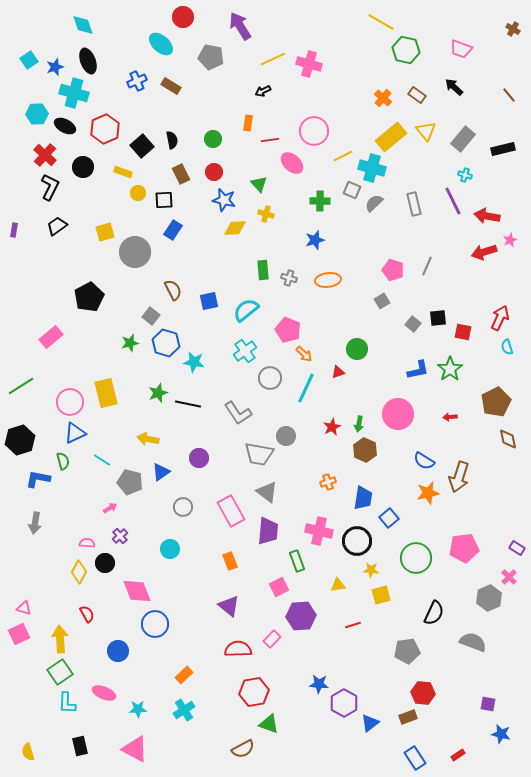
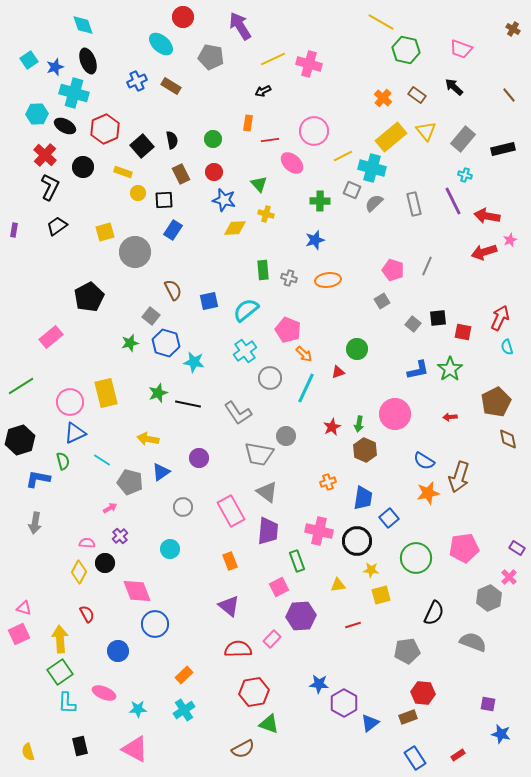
pink circle at (398, 414): moved 3 px left
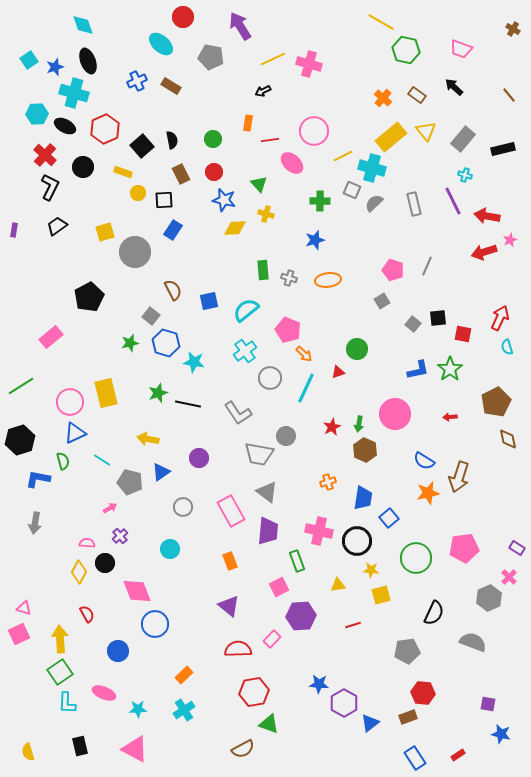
red square at (463, 332): moved 2 px down
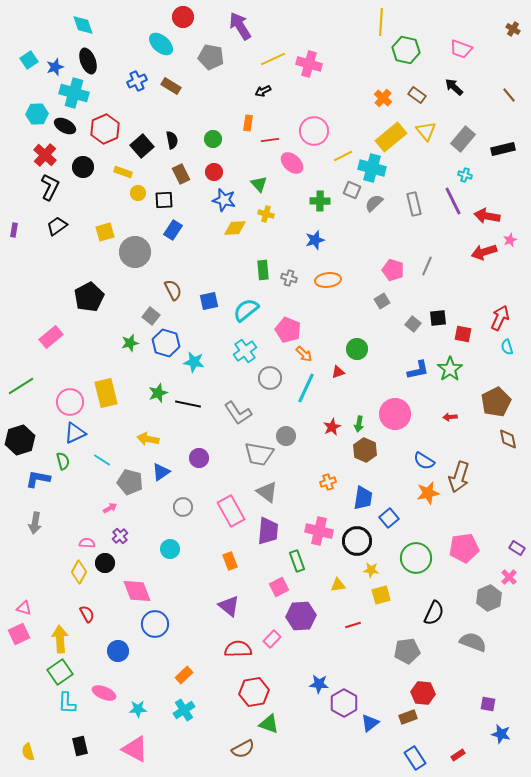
yellow line at (381, 22): rotated 64 degrees clockwise
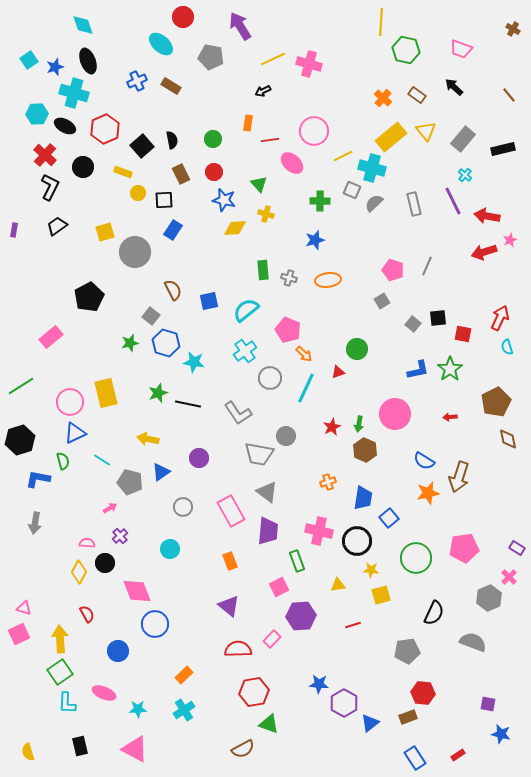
cyan cross at (465, 175): rotated 24 degrees clockwise
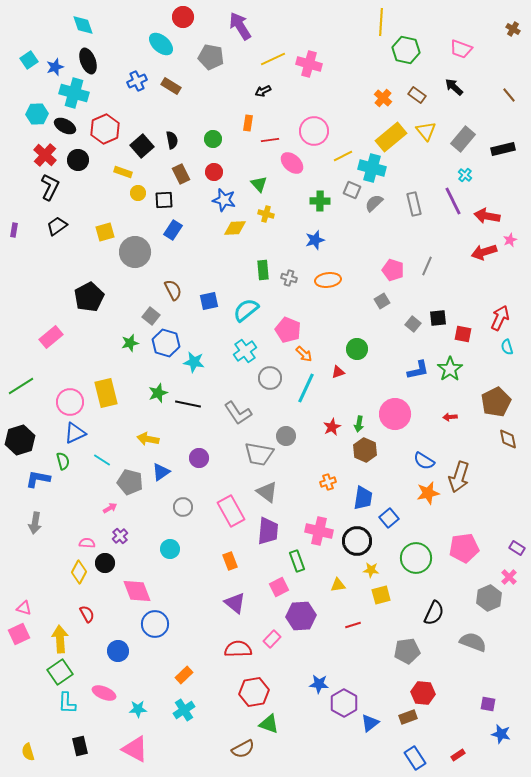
black circle at (83, 167): moved 5 px left, 7 px up
purple triangle at (229, 606): moved 6 px right, 3 px up
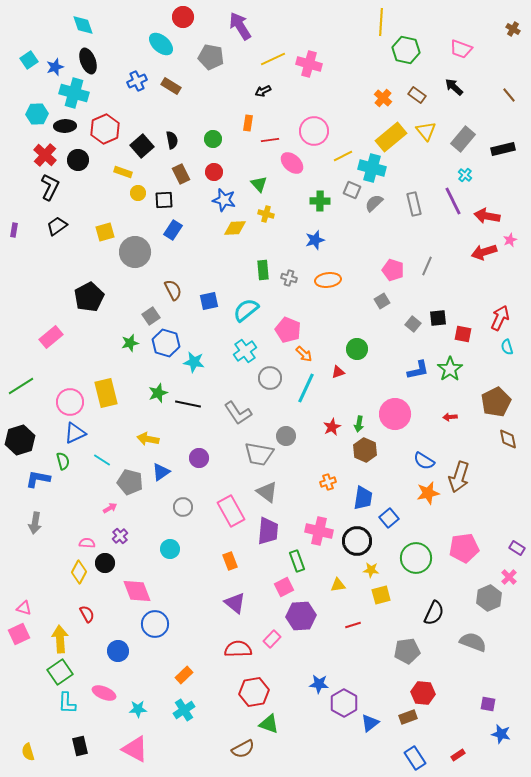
black ellipse at (65, 126): rotated 30 degrees counterclockwise
gray square at (151, 316): rotated 18 degrees clockwise
pink square at (279, 587): moved 5 px right
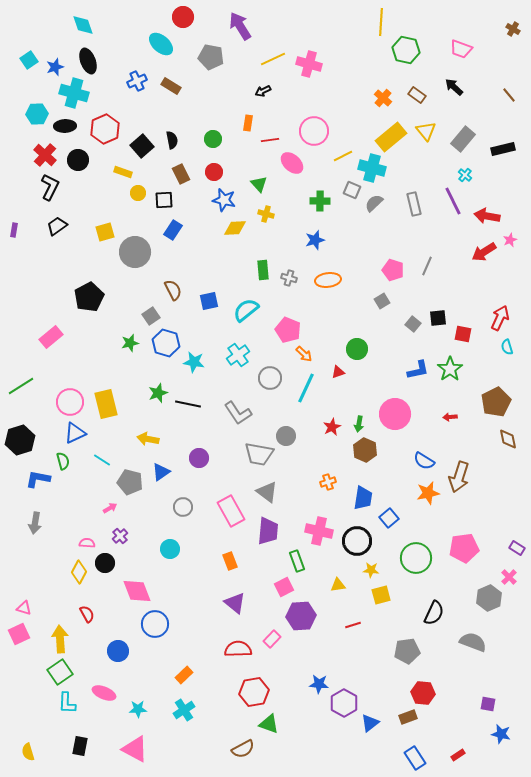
red arrow at (484, 252): rotated 15 degrees counterclockwise
cyan cross at (245, 351): moved 7 px left, 4 px down
yellow rectangle at (106, 393): moved 11 px down
black rectangle at (80, 746): rotated 24 degrees clockwise
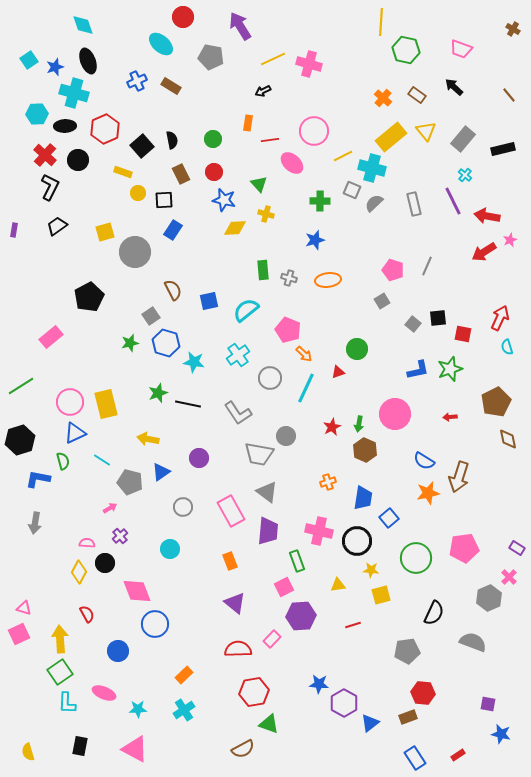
green star at (450, 369): rotated 15 degrees clockwise
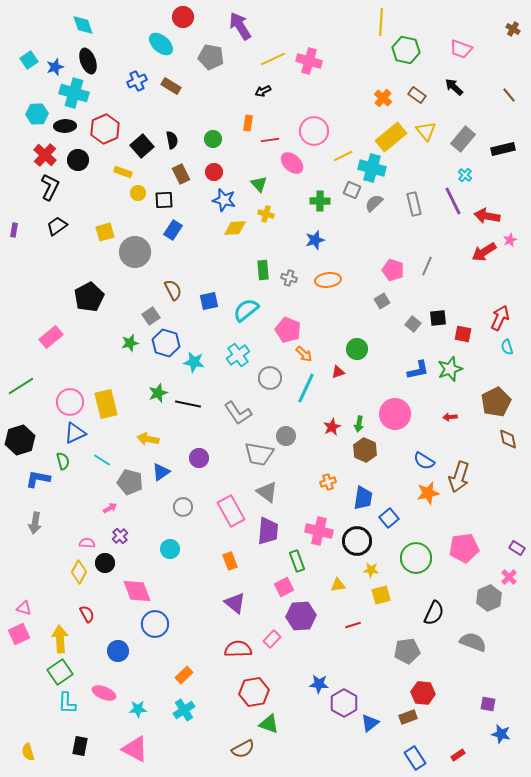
pink cross at (309, 64): moved 3 px up
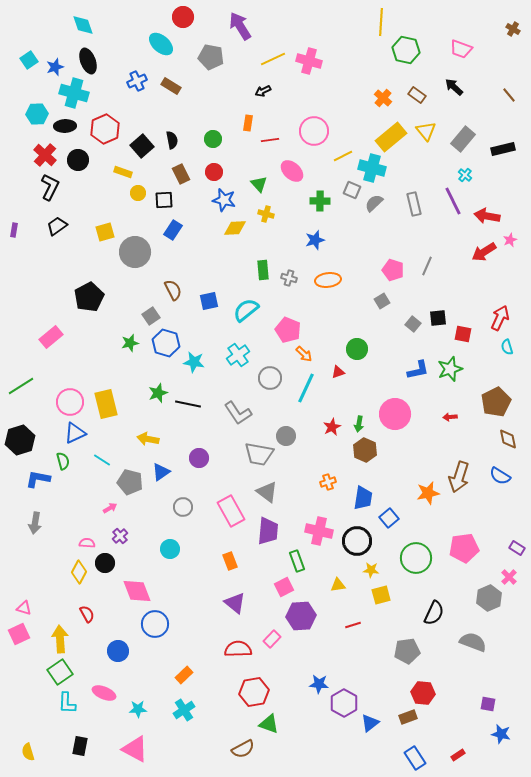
pink ellipse at (292, 163): moved 8 px down
blue semicircle at (424, 461): moved 76 px right, 15 px down
